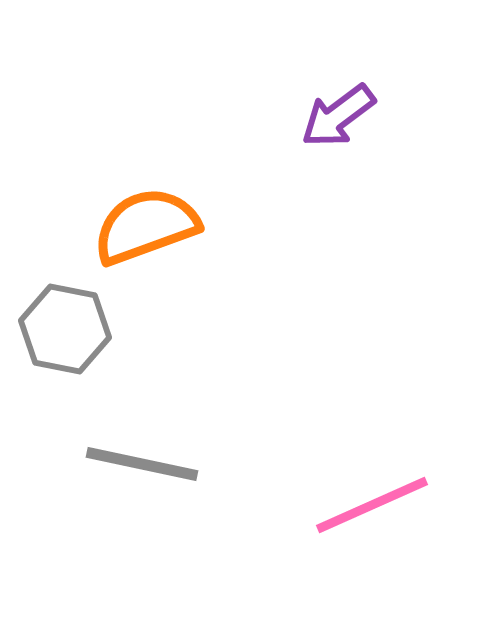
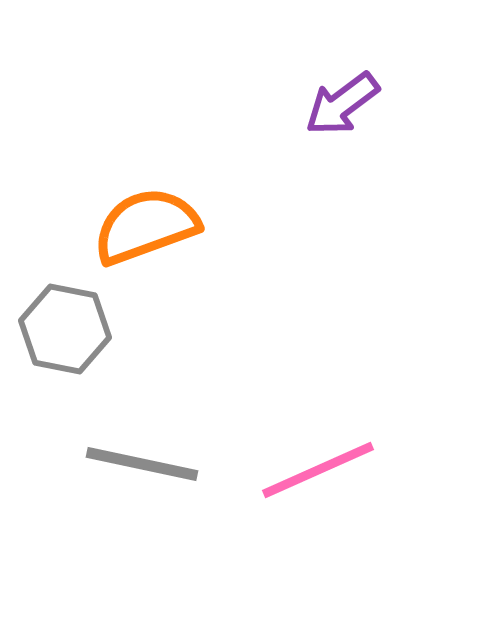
purple arrow: moved 4 px right, 12 px up
pink line: moved 54 px left, 35 px up
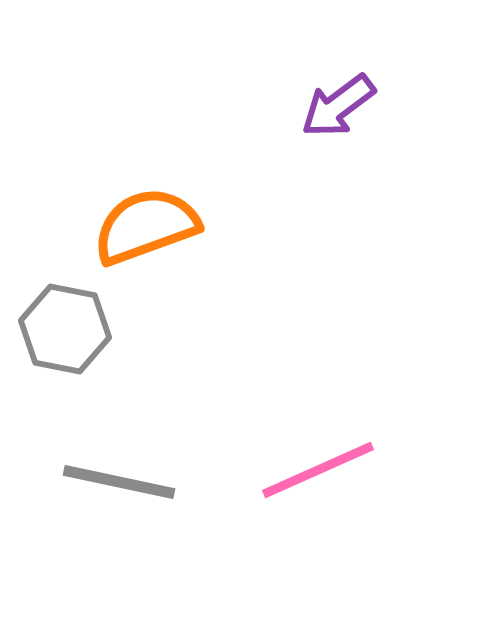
purple arrow: moved 4 px left, 2 px down
gray line: moved 23 px left, 18 px down
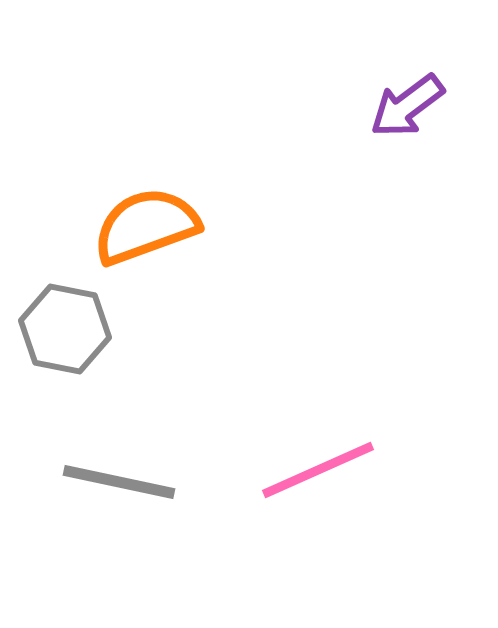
purple arrow: moved 69 px right
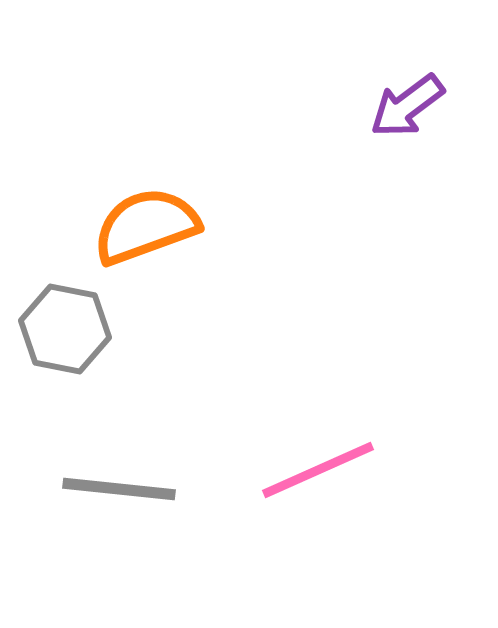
gray line: moved 7 px down; rotated 6 degrees counterclockwise
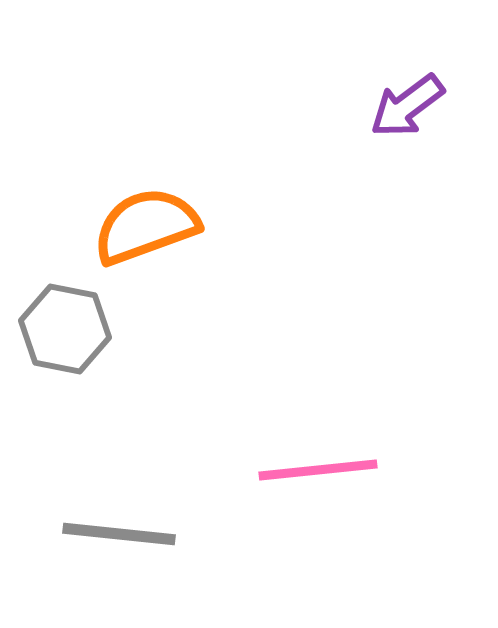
pink line: rotated 18 degrees clockwise
gray line: moved 45 px down
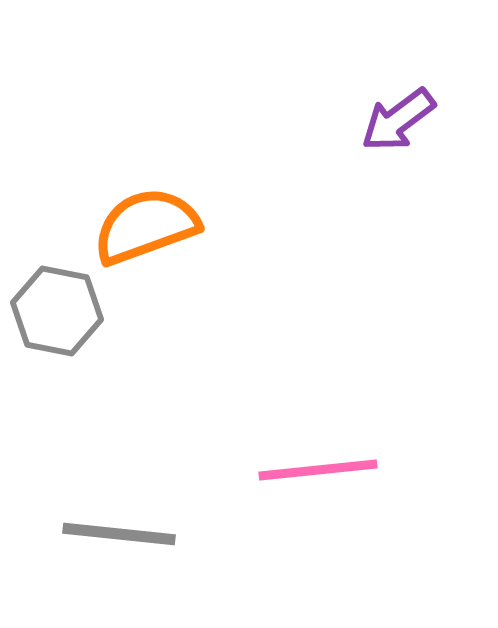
purple arrow: moved 9 px left, 14 px down
gray hexagon: moved 8 px left, 18 px up
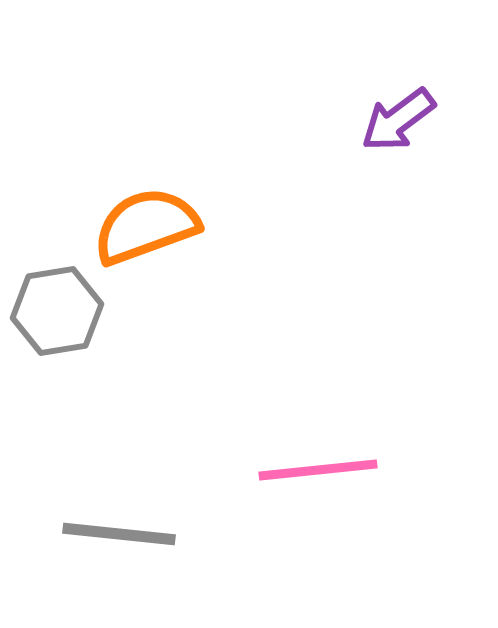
gray hexagon: rotated 20 degrees counterclockwise
